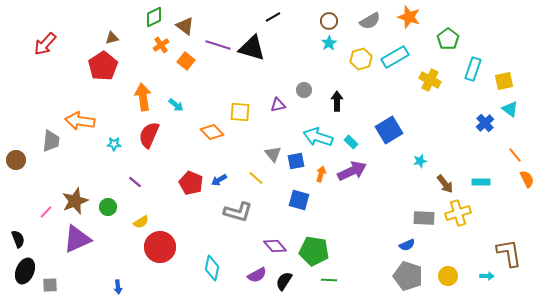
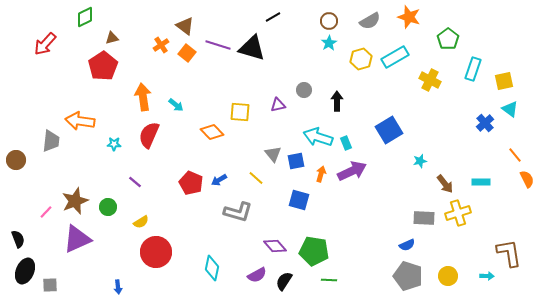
green diamond at (154, 17): moved 69 px left
orange square at (186, 61): moved 1 px right, 8 px up
cyan rectangle at (351, 142): moved 5 px left, 1 px down; rotated 24 degrees clockwise
red circle at (160, 247): moved 4 px left, 5 px down
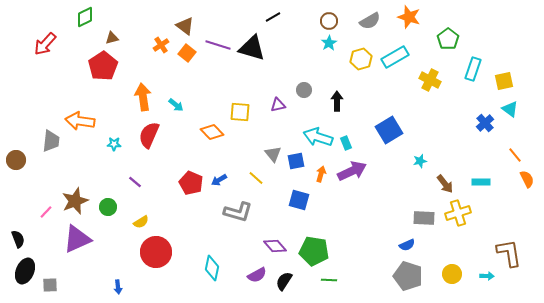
yellow circle at (448, 276): moved 4 px right, 2 px up
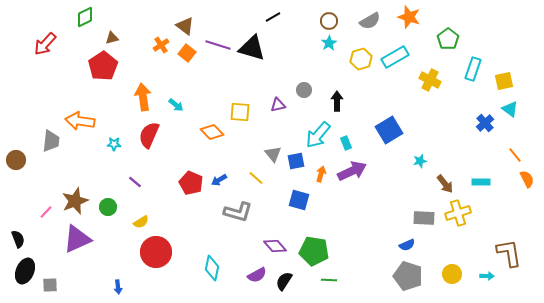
cyan arrow at (318, 137): moved 2 px up; rotated 68 degrees counterclockwise
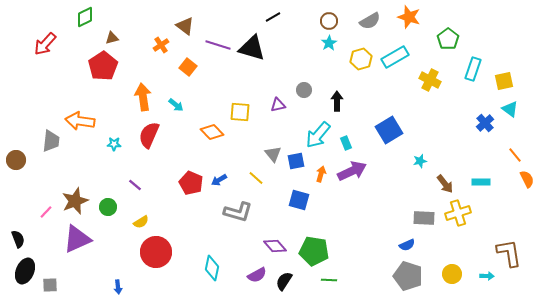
orange square at (187, 53): moved 1 px right, 14 px down
purple line at (135, 182): moved 3 px down
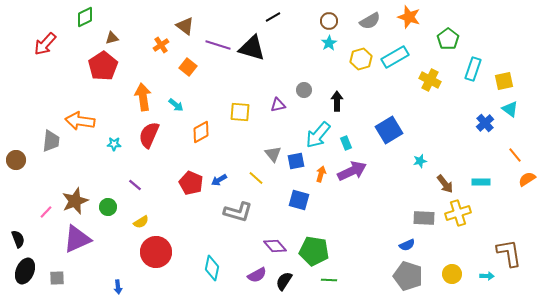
orange diamond at (212, 132): moved 11 px left; rotated 75 degrees counterclockwise
orange semicircle at (527, 179): rotated 96 degrees counterclockwise
gray square at (50, 285): moved 7 px right, 7 px up
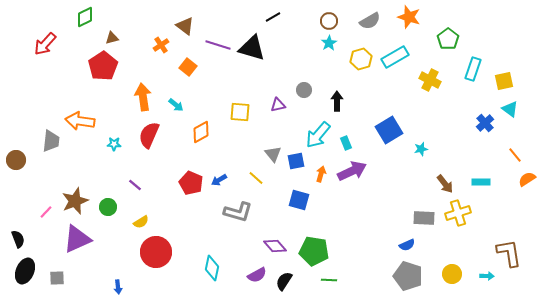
cyan star at (420, 161): moved 1 px right, 12 px up
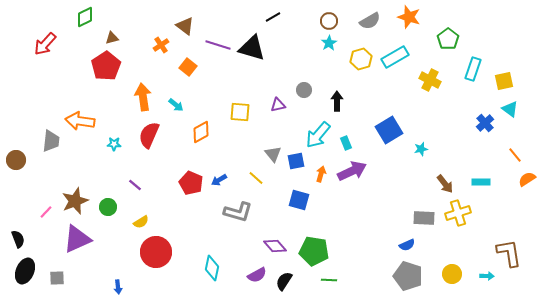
red pentagon at (103, 66): moved 3 px right
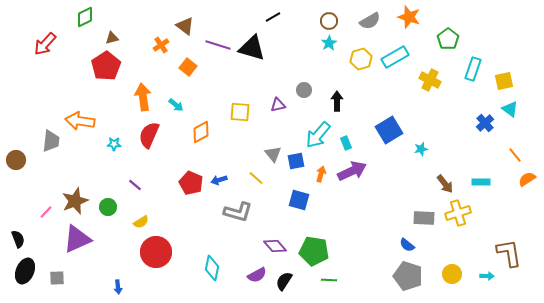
blue arrow at (219, 180): rotated 14 degrees clockwise
blue semicircle at (407, 245): rotated 63 degrees clockwise
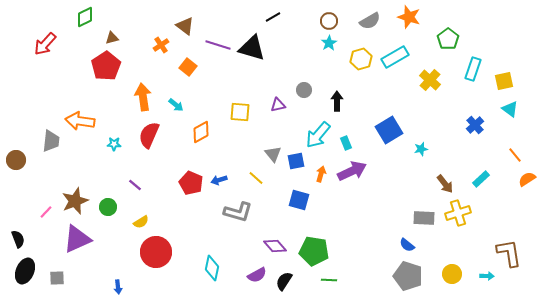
yellow cross at (430, 80): rotated 15 degrees clockwise
blue cross at (485, 123): moved 10 px left, 2 px down
cyan rectangle at (481, 182): moved 3 px up; rotated 42 degrees counterclockwise
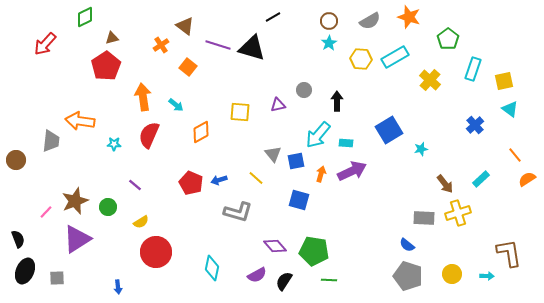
yellow hexagon at (361, 59): rotated 20 degrees clockwise
cyan rectangle at (346, 143): rotated 64 degrees counterclockwise
purple triangle at (77, 239): rotated 8 degrees counterclockwise
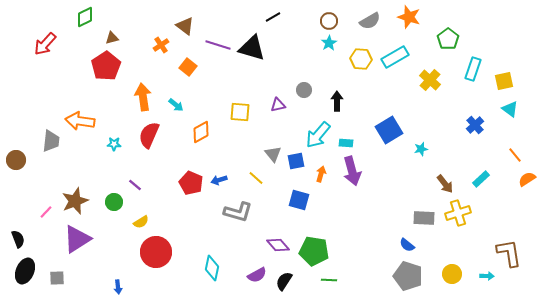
purple arrow at (352, 171): rotated 100 degrees clockwise
green circle at (108, 207): moved 6 px right, 5 px up
purple diamond at (275, 246): moved 3 px right, 1 px up
